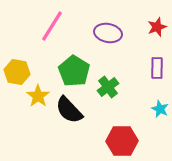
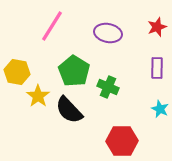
green cross: rotated 30 degrees counterclockwise
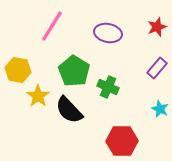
purple rectangle: rotated 40 degrees clockwise
yellow hexagon: moved 1 px right, 2 px up
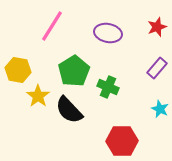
green pentagon: rotated 8 degrees clockwise
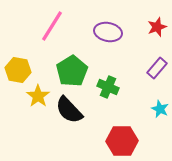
purple ellipse: moved 1 px up
green pentagon: moved 2 px left
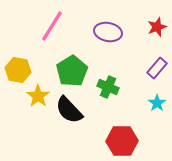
cyan star: moved 3 px left, 6 px up; rotated 12 degrees clockwise
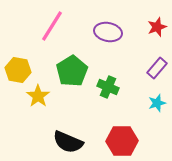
cyan star: rotated 18 degrees clockwise
black semicircle: moved 1 px left, 32 px down; rotated 24 degrees counterclockwise
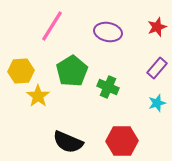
yellow hexagon: moved 3 px right, 1 px down; rotated 15 degrees counterclockwise
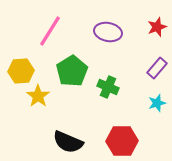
pink line: moved 2 px left, 5 px down
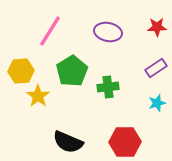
red star: rotated 18 degrees clockwise
purple rectangle: moved 1 px left; rotated 15 degrees clockwise
green cross: rotated 30 degrees counterclockwise
red hexagon: moved 3 px right, 1 px down
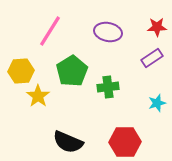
purple rectangle: moved 4 px left, 10 px up
